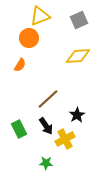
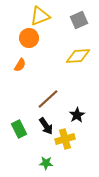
yellow cross: rotated 12 degrees clockwise
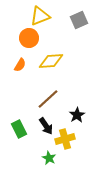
yellow diamond: moved 27 px left, 5 px down
green star: moved 3 px right, 5 px up; rotated 24 degrees clockwise
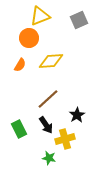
black arrow: moved 1 px up
green star: rotated 16 degrees counterclockwise
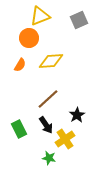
yellow cross: rotated 18 degrees counterclockwise
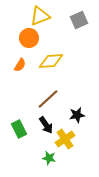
black star: rotated 21 degrees clockwise
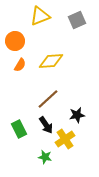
gray square: moved 2 px left
orange circle: moved 14 px left, 3 px down
green star: moved 4 px left, 1 px up
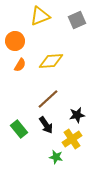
green rectangle: rotated 12 degrees counterclockwise
yellow cross: moved 7 px right
green star: moved 11 px right
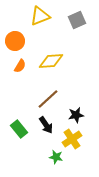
orange semicircle: moved 1 px down
black star: moved 1 px left
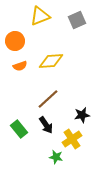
orange semicircle: rotated 40 degrees clockwise
black star: moved 6 px right
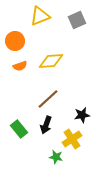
black arrow: rotated 54 degrees clockwise
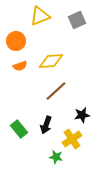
orange circle: moved 1 px right
brown line: moved 8 px right, 8 px up
